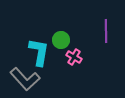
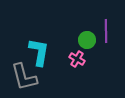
green circle: moved 26 px right
pink cross: moved 3 px right, 2 px down
gray L-shape: moved 1 px left, 2 px up; rotated 28 degrees clockwise
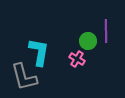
green circle: moved 1 px right, 1 px down
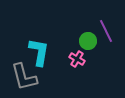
purple line: rotated 25 degrees counterclockwise
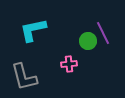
purple line: moved 3 px left, 2 px down
cyan L-shape: moved 6 px left, 22 px up; rotated 112 degrees counterclockwise
pink cross: moved 8 px left, 5 px down; rotated 35 degrees counterclockwise
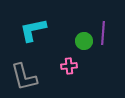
purple line: rotated 30 degrees clockwise
green circle: moved 4 px left
pink cross: moved 2 px down
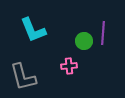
cyan L-shape: rotated 100 degrees counterclockwise
gray L-shape: moved 1 px left
